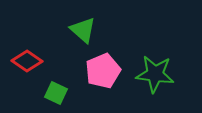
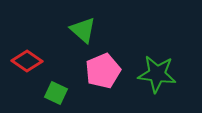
green star: moved 2 px right
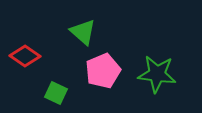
green triangle: moved 2 px down
red diamond: moved 2 px left, 5 px up
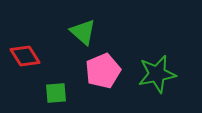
red diamond: rotated 24 degrees clockwise
green star: rotated 18 degrees counterclockwise
green square: rotated 30 degrees counterclockwise
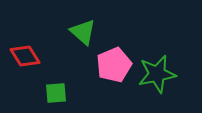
pink pentagon: moved 11 px right, 6 px up
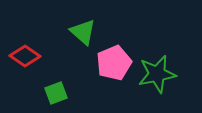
red diamond: rotated 24 degrees counterclockwise
pink pentagon: moved 2 px up
green square: rotated 15 degrees counterclockwise
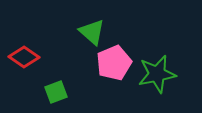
green triangle: moved 9 px right
red diamond: moved 1 px left, 1 px down
green square: moved 1 px up
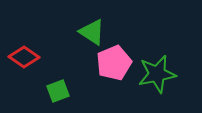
green triangle: rotated 8 degrees counterclockwise
green square: moved 2 px right, 1 px up
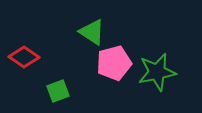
pink pentagon: rotated 8 degrees clockwise
green star: moved 2 px up
